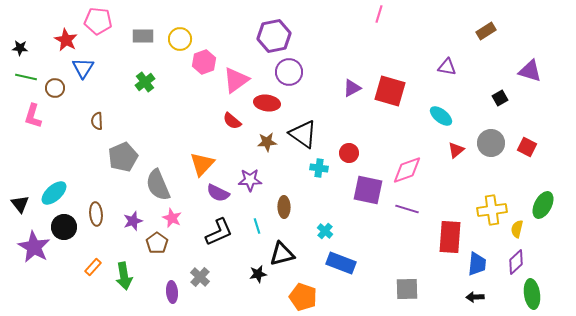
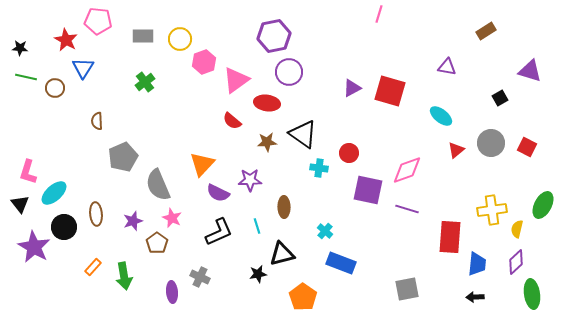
pink L-shape at (33, 116): moved 5 px left, 56 px down
gray cross at (200, 277): rotated 18 degrees counterclockwise
gray square at (407, 289): rotated 10 degrees counterclockwise
orange pentagon at (303, 297): rotated 16 degrees clockwise
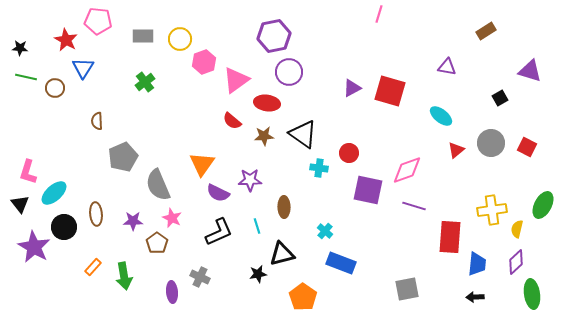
brown star at (267, 142): moved 3 px left, 6 px up
orange triangle at (202, 164): rotated 8 degrees counterclockwise
purple line at (407, 209): moved 7 px right, 3 px up
purple star at (133, 221): rotated 18 degrees clockwise
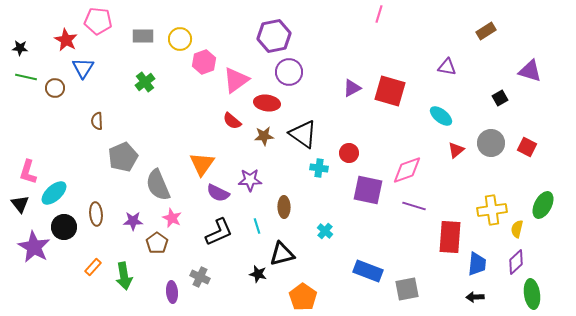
blue rectangle at (341, 263): moved 27 px right, 8 px down
black star at (258, 274): rotated 24 degrees clockwise
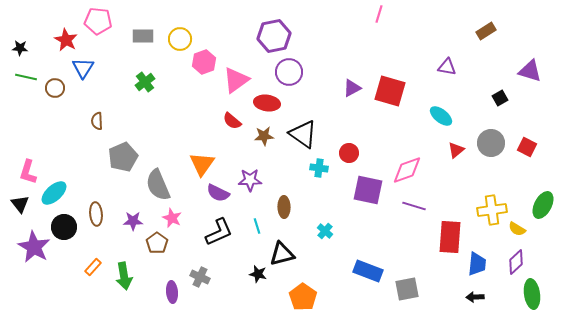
yellow semicircle at (517, 229): rotated 72 degrees counterclockwise
